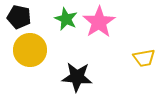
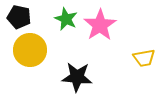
pink star: moved 1 px right, 3 px down
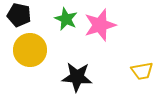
black pentagon: moved 2 px up
pink star: rotated 16 degrees clockwise
yellow trapezoid: moved 2 px left, 13 px down
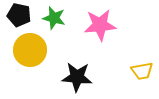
green star: moved 12 px left, 1 px up; rotated 10 degrees counterclockwise
pink star: rotated 12 degrees clockwise
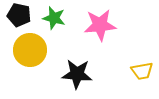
black star: moved 3 px up
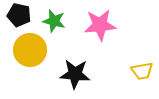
green star: moved 3 px down
black star: moved 2 px left
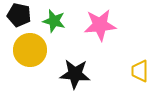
yellow trapezoid: moved 2 px left; rotated 100 degrees clockwise
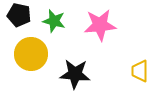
yellow circle: moved 1 px right, 4 px down
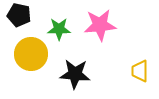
green star: moved 5 px right, 8 px down; rotated 15 degrees counterclockwise
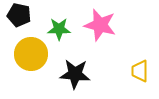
pink star: rotated 20 degrees clockwise
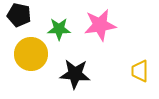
pink star: rotated 24 degrees counterclockwise
